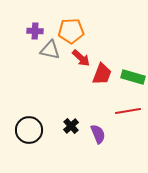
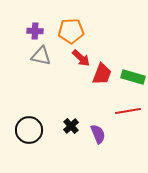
gray triangle: moved 9 px left, 6 px down
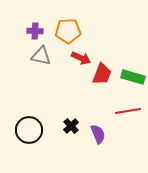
orange pentagon: moved 3 px left
red arrow: rotated 18 degrees counterclockwise
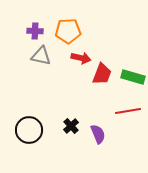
red arrow: rotated 12 degrees counterclockwise
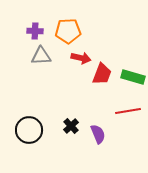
gray triangle: rotated 15 degrees counterclockwise
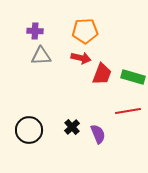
orange pentagon: moved 17 px right
black cross: moved 1 px right, 1 px down
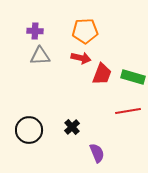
gray triangle: moved 1 px left
purple semicircle: moved 1 px left, 19 px down
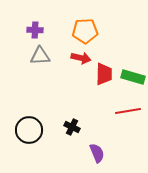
purple cross: moved 1 px up
red trapezoid: moved 2 px right; rotated 20 degrees counterclockwise
black cross: rotated 21 degrees counterclockwise
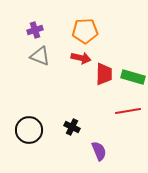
purple cross: rotated 21 degrees counterclockwise
gray triangle: rotated 25 degrees clockwise
purple semicircle: moved 2 px right, 2 px up
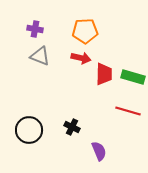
purple cross: moved 1 px up; rotated 28 degrees clockwise
red line: rotated 25 degrees clockwise
